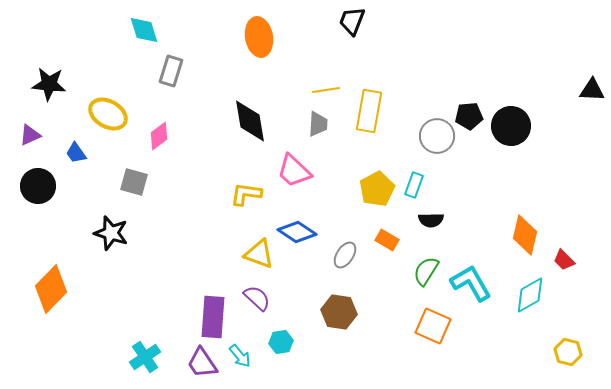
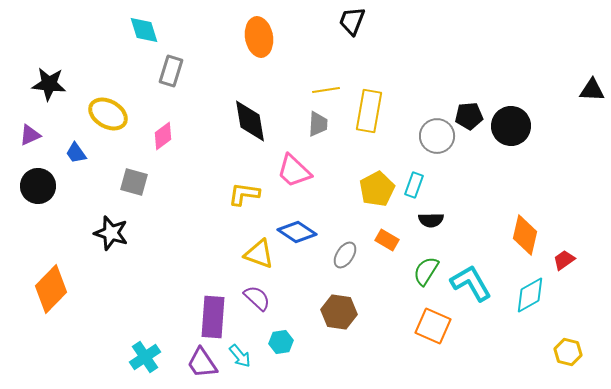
pink diamond at (159, 136): moved 4 px right
yellow L-shape at (246, 194): moved 2 px left
red trapezoid at (564, 260): rotated 100 degrees clockwise
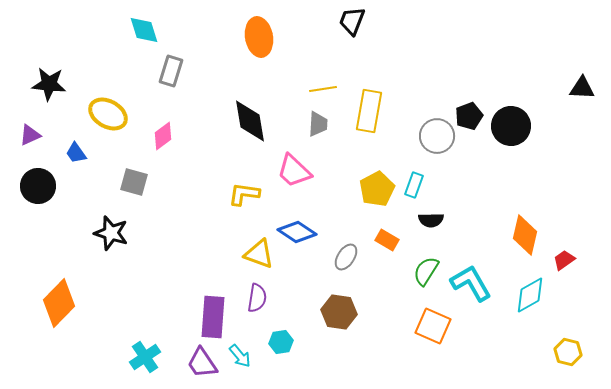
yellow line at (326, 90): moved 3 px left, 1 px up
black triangle at (592, 90): moved 10 px left, 2 px up
black pentagon at (469, 116): rotated 16 degrees counterclockwise
gray ellipse at (345, 255): moved 1 px right, 2 px down
orange diamond at (51, 289): moved 8 px right, 14 px down
purple semicircle at (257, 298): rotated 56 degrees clockwise
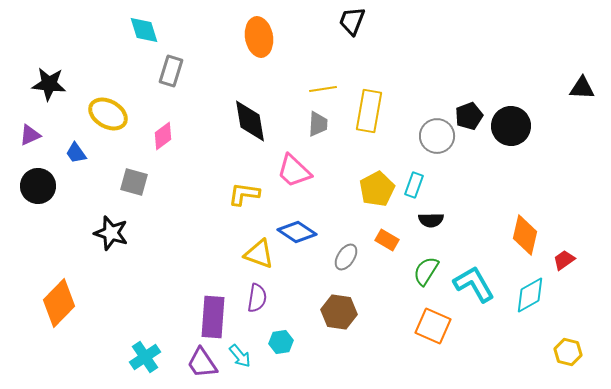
cyan L-shape at (471, 283): moved 3 px right, 1 px down
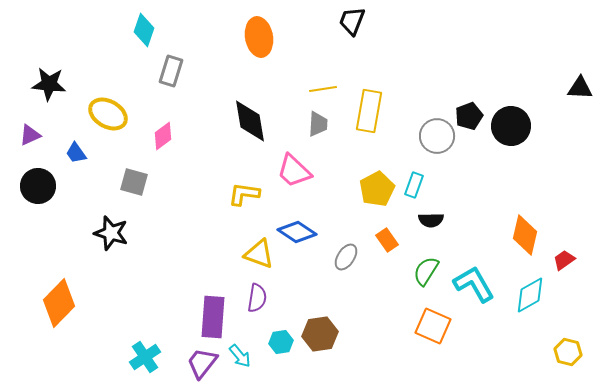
cyan diamond at (144, 30): rotated 36 degrees clockwise
black triangle at (582, 88): moved 2 px left
orange rectangle at (387, 240): rotated 25 degrees clockwise
brown hexagon at (339, 312): moved 19 px left, 22 px down; rotated 16 degrees counterclockwise
purple trapezoid at (202, 363): rotated 72 degrees clockwise
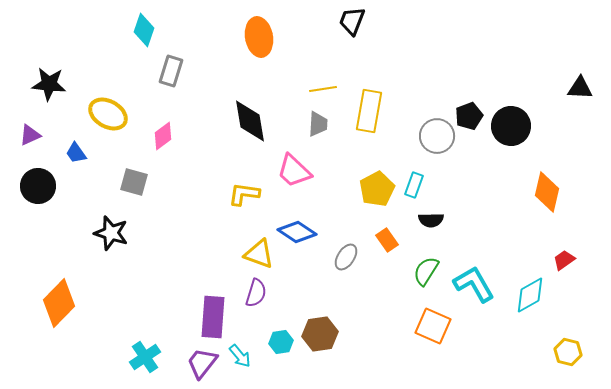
orange diamond at (525, 235): moved 22 px right, 43 px up
purple semicircle at (257, 298): moved 1 px left, 5 px up; rotated 8 degrees clockwise
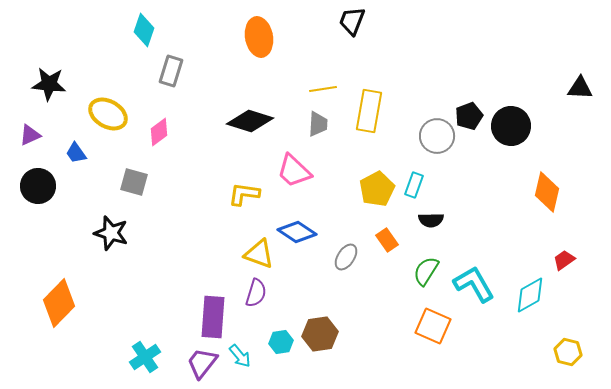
black diamond at (250, 121): rotated 63 degrees counterclockwise
pink diamond at (163, 136): moved 4 px left, 4 px up
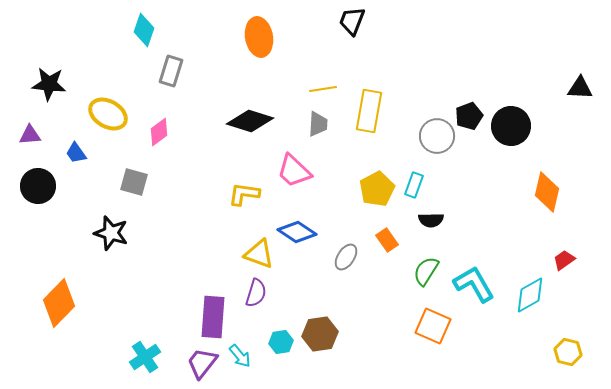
purple triangle at (30, 135): rotated 20 degrees clockwise
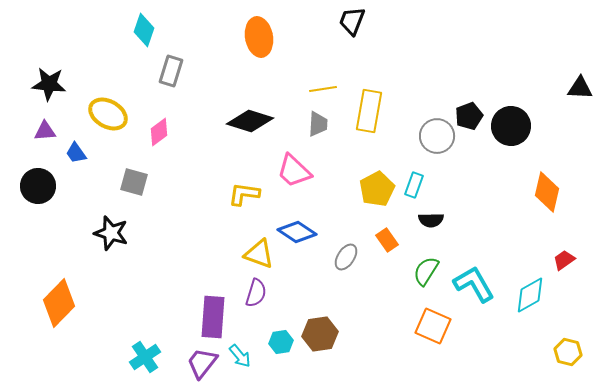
purple triangle at (30, 135): moved 15 px right, 4 px up
